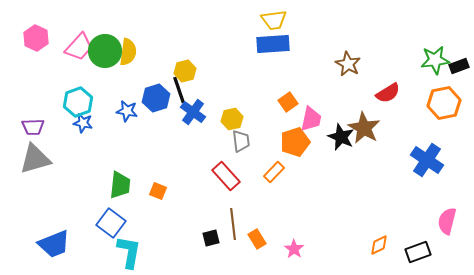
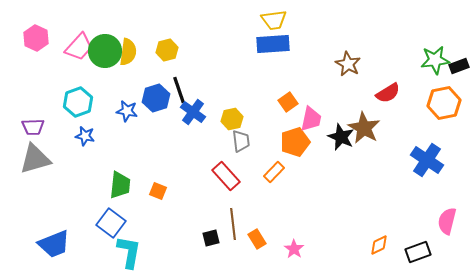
yellow hexagon at (185, 71): moved 18 px left, 21 px up
blue star at (83, 123): moved 2 px right, 13 px down
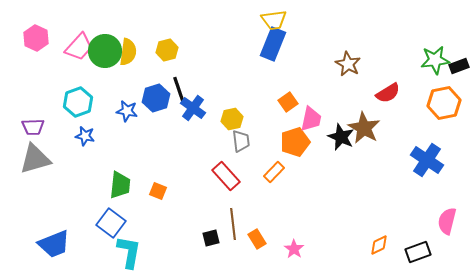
blue rectangle at (273, 44): rotated 64 degrees counterclockwise
blue cross at (193, 112): moved 4 px up
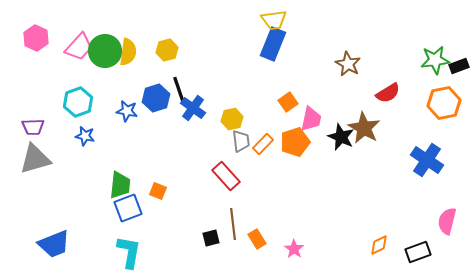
orange rectangle at (274, 172): moved 11 px left, 28 px up
blue square at (111, 223): moved 17 px right, 15 px up; rotated 32 degrees clockwise
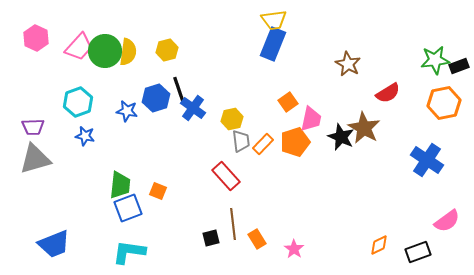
pink semicircle at (447, 221): rotated 140 degrees counterclockwise
cyan L-shape at (129, 252): rotated 92 degrees counterclockwise
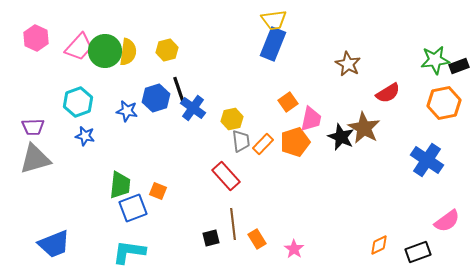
blue square at (128, 208): moved 5 px right
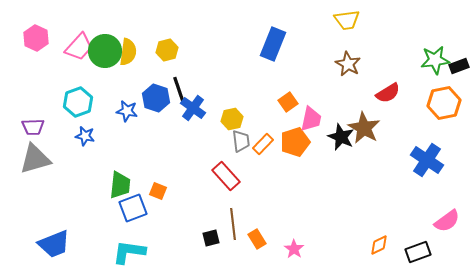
yellow trapezoid at (274, 20): moved 73 px right
blue hexagon at (156, 98): rotated 24 degrees counterclockwise
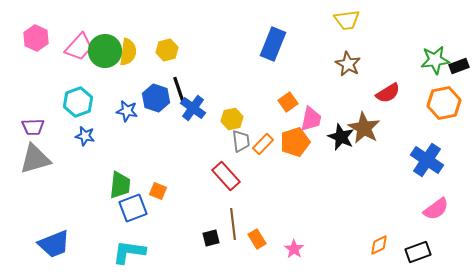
pink semicircle at (447, 221): moved 11 px left, 12 px up
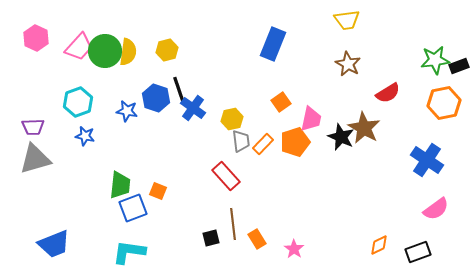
orange square at (288, 102): moved 7 px left
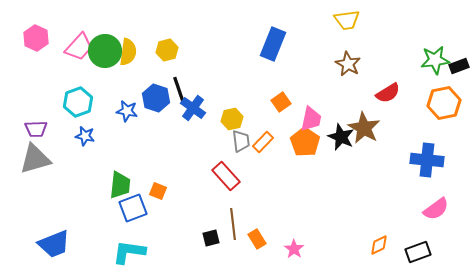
purple trapezoid at (33, 127): moved 3 px right, 2 px down
orange pentagon at (295, 142): moved 10 px right; rotated 20 degrees counterclockwise
orange rectangle at (263, 144): moved 2 px up
blue cross at (427, 160): rotated 28 degrees counterclockwise
